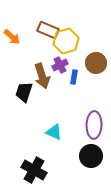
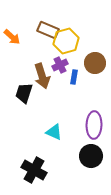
brown circle: moved 1 px left
black trapezoid: moved 1 px down
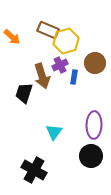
cyan triangle: rotated 42 degrees clockwise
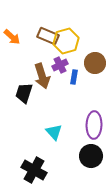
brown rectangle: moved 6 px down
cyan triangle: rotated 18 degrees counterclockwise
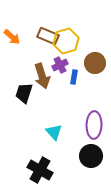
black cross: moved 6 px right
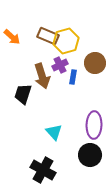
blue rectangle: moved 1 px left
black trapezoid: moved 1 px left, 1 px down
black circle: moved 1 px left, 1 px up
black cross: moved 3 px right
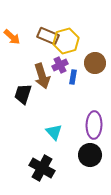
black cross: moved 1 px left, 2 px up
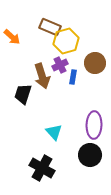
brown rectangle: moved 2 px right, 9 px up
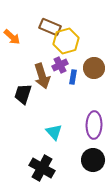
brown circle: moved 1 px left, 5 px down
black circle: moved 3 px right, 5 px down
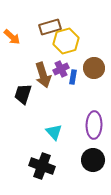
brown rectangle: rotated 40 degrees counterclockwise
purple cross: moved 1 px right, 4 px down
brown arrow: moved 1 px right, 1 px up
black cross: moved 2 px up; rotated 10 degrees counterclockwise
